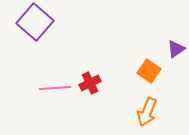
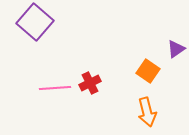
orange square: moved 1 px left
orange arrow: rotated 36 degrees counterclockwise
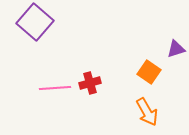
purple triangle: rotated 18 degrees clockwise
orange square: moved 1 px right, 1 px down
red cross: rotated 10 degrees clockwise
orange arrow: rotated 16 degrees counterclockwise
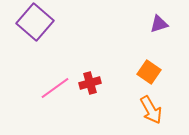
purple triangle: moved 17 px left, 25 px up
pink line: rotated 32 degrees counterclockwise
orange arrow: moved 4 px right, 2 px up
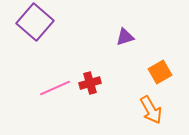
purple triangle: moved 34 px left, 13 px down
orange square: moved 11 px right; rotated 25 degrees clockwise
pink line: rotated 12 degrees clockwise
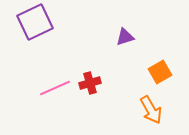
purple square: rotated 24 degrees clockwise
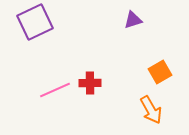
purple triangle: moved 8 px right, 17 px up
red cross: rotated 15 degrees clockwise
pink line: moved 2 px down
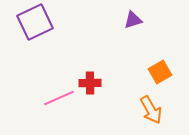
pink line: moved 4 px right, 8 px down
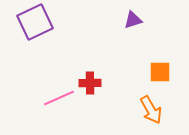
orange square: rotated 30 degrees clockwise
